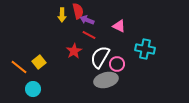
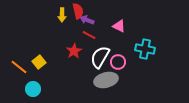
pink circle: moved 1 px right, 2 px up
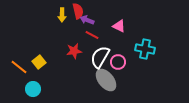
red line: moved 3 px right
red star: rotated 21 degrees clockwise
gray ellipse: rotated 65 degrees clockwise
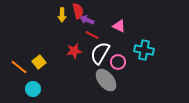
cyan cross: moved 1 px left, 1 px down
white semicircle: moved 4 px up
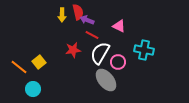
red semicircle: moved 1 px down
red star: moved 1 px left, 1 px up
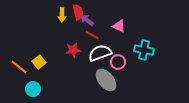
purple arrow: rotated 16 degrees clockwise
white semicircle: rotated 40 degrees clockwise
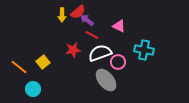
red semicircle: rotated 63 degrees clockwise
yellow square: moved 4 px right
